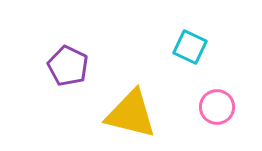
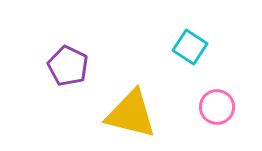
cyan square: rotated 8 degrees clockwise
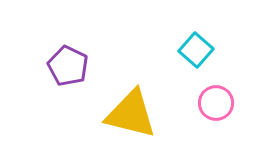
cyan square: moved 6 px right, 3 px down; rotated 8 degrees clockwise
pink circle: moved 1 px left, 4 px up
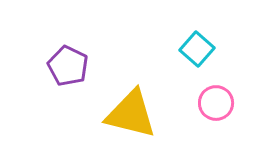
cyan square: moved 1 px right, 1 px up
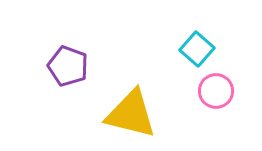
purple pentagon: rotated 6 degrees counterclockwise
pink circle: moved 12 px up
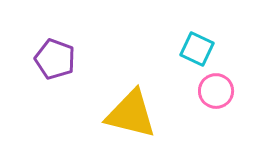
cyan square: rotated 16 degrees counterclockwise
purple pentagon: moved 13 px left, 7 px up
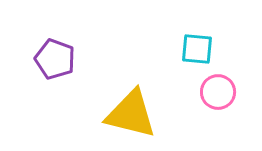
cyan square: rotated 20 degrees counterclockwise
pink circle: moved 2 px right, 1 px down
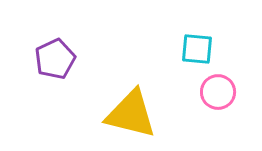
purple pentagon: rotated 27 degrees clockwise
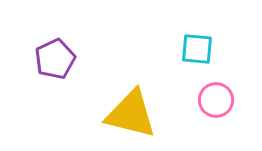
pink circle: moved 2 px left, 8 px down
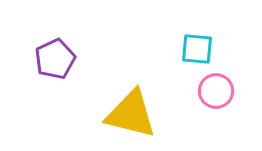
pink circle: moved 9 px up
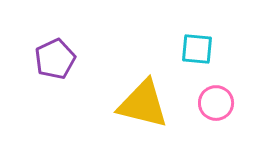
pink circle: moved 12 px down
yellow triangle: moved 12 px right, 10 px up
